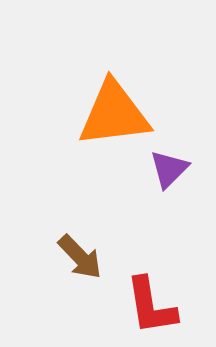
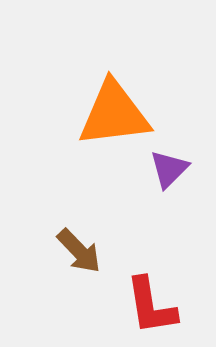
brown arrow: moved 1 px left, 6 px up
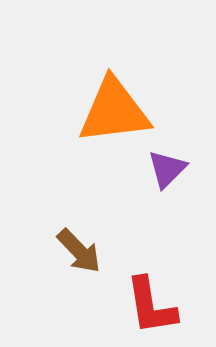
orange triangle: moved 3 px up
purple triangle: moved 2 px left
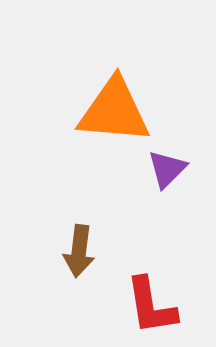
orange triangle: rotated 12 degrees clockwise
brown arrow: rotated 51 degrees clockwise
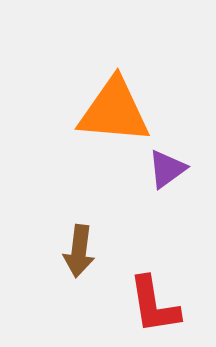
purple triangle: rotated 9 degrees clockwise
red L-shape: moved 3 px right, 1 px up
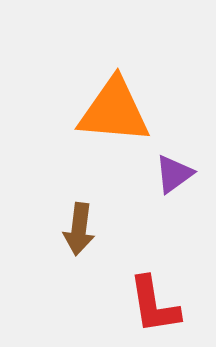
purple triangle: moved 7 px right, 5 px down
brown arrow: moved 22 px up
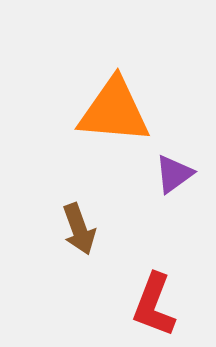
brown arrow: rotated 27 degrees counterclockwise
red L-shape: rotated 30 degrees clockwise
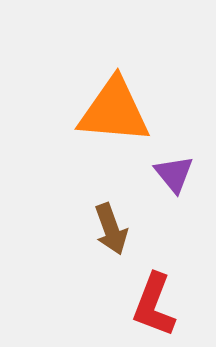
purple triangle: rotated 33 degrees counterclockwise
brown arrow: moved 32 px right
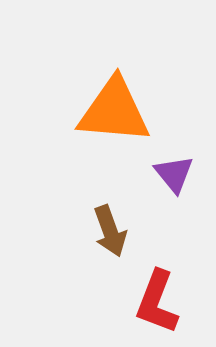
brown arrow: moved 1 px left, 2 px down
red L-shape: moved 3 px right, 3 px up
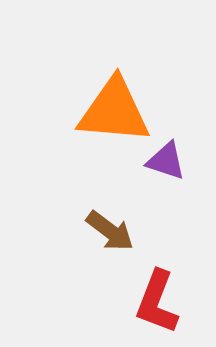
purple triangle: moved 8 px left, 13 px up; rotated 33 degrees counterclockwise
brown arrow: rotated 33 degrees counterclockwise
